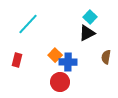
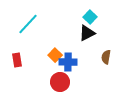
red rectangle: rotated 24 degrees counterclockwise
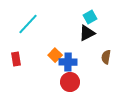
cyan square: rotated 16 degrees clockwise
red rectangle: moved 1 px left, 1 px up
red circle: moved 10 px right
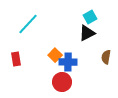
red circle: moved 8 px left
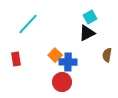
brown semicircle: moved 1 px right, 2 px up
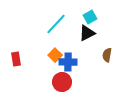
cyan line: moved 28 px right
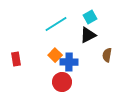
cyan line: rotated 15 degrees clockwise
black triangle: moved 1 px right, 2 px down
blue cross: moved 1 px right
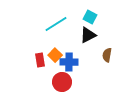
cyan square: rotated 32 degrees counterclockwise
red rectangle: moved 24 px right, 1 px down
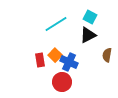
blue cross: rotated 24 degrees clockwise
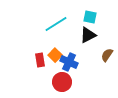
cyan square: rotated 16 degrees counterclockwise
brown semicircle: rotated 24 degrees clockwise
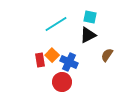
orange square: moved 3 px left
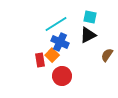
blue cross: moved 9 px left, 20 px up
red circle: moved 6 px up
